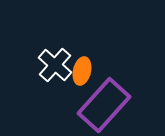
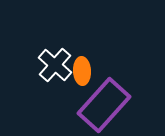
orange ellipse: rotated 16 degrees counterclockwise
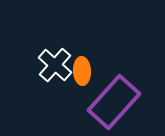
purple rectangle: moved 10 px right, 3 px up
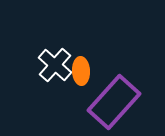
orange ellipse: moved 1 px left
